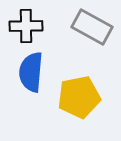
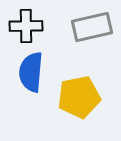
gray rectangle: rotated 42 degrees counterclockwise
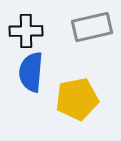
black cross: moved 5 px down
yellow pentagon: moved 2 px left, 2 px down
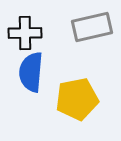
black cross: moved 1 px left, 2 px down
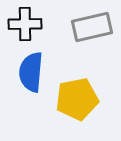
black cross: moved 9 px up
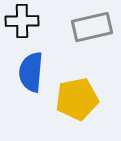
black cross: moved 3 px left, 3 px up
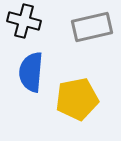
black cross: moved 2 px right; rotated 16 degrees clockwise
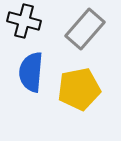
gray rectangle: moved 7 px left, 2 px down; rotated 36 degrees counterclockwise
yellow pentagon: moved 2 px right, 10 px up
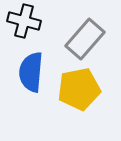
gray rectangle: moved 10 px down
